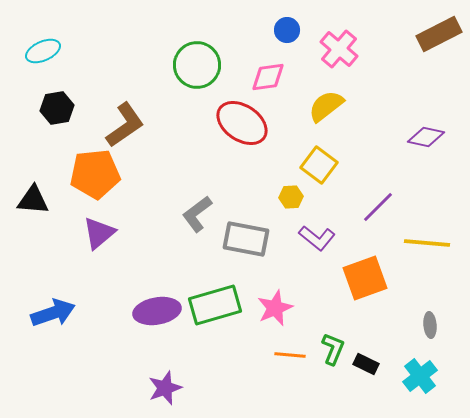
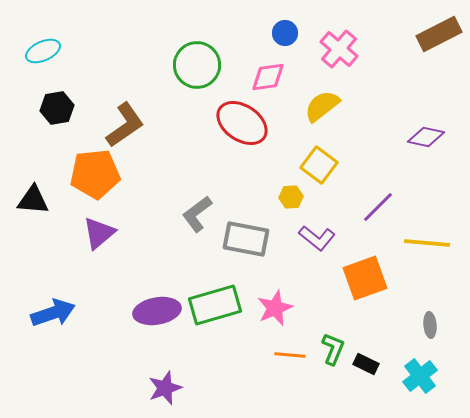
blue circle: moved 2 px left, 3 px down
yellow semicircle: moved 4 px left
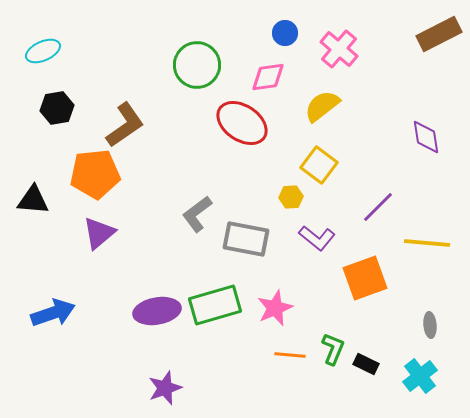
purple diamond: rotated 69 degrees clockwise
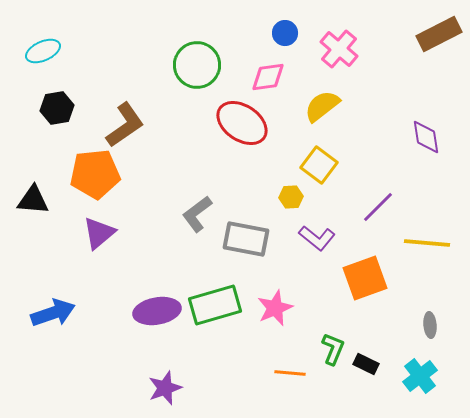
orange line: moved 18 px down
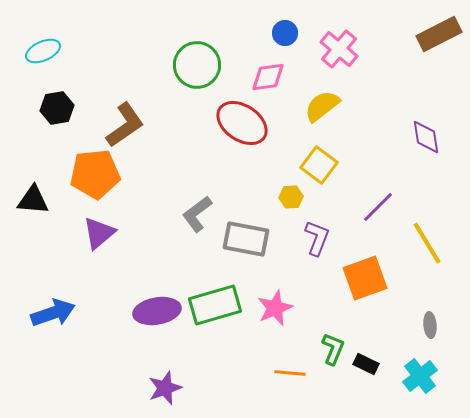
purple L-shape: rotated 108 degrees counterclockwise
yellow line: rotated 54 degrees clockwise
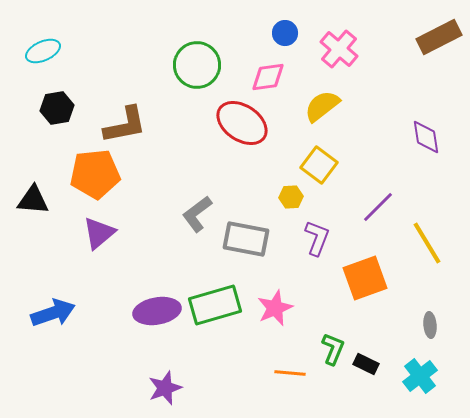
brown rectangle: moved 3 px down
brown L-shape: rotated 24 degrees clockwise
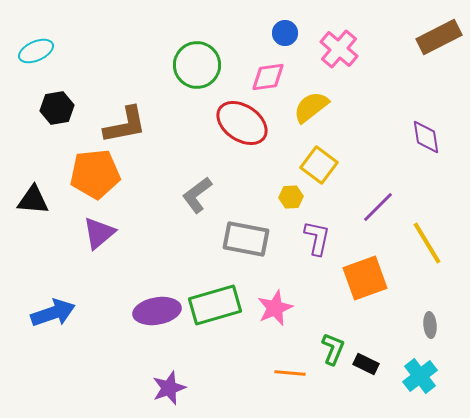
cyan ellipse: moved 7 px left
yellow semicircle: moved 11 px left, 1 px down
gray L-shape: moved 19 px up
purple L-shape: rotated 9 degrees counterclockwise
purple star: moved 4 px right
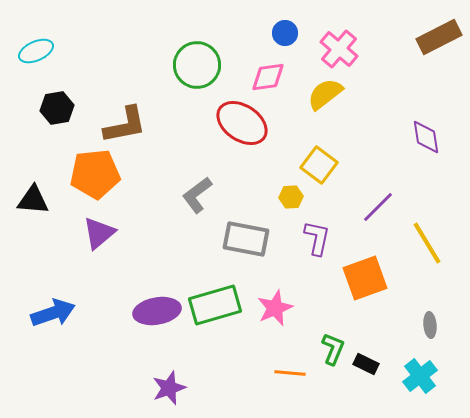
yellow semicircle: moved 14 px right, 13 px up
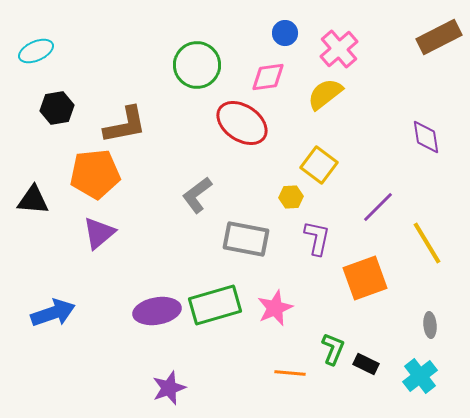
pink cross: rotated 9 degrees clockwise
